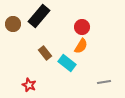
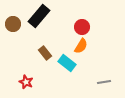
red star: moved 3 px left, 3 px up
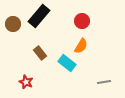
red circle: moved 6 px up
brown rectangle: moved 5 px left
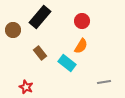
black rectangle: moved 1 px right, 1 px down
brown circle: moved 6 px down
red star: moved 5 px down
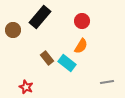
brown rectangle: moved 7 px right, 5 px down
gray line: moved 3 px right
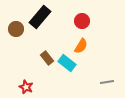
brown circle: moved 3 px right, 1 px up
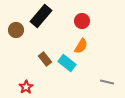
black rectangle: moved 1 px right, 1 px up
brown circle: moved 1 px down
brown rectangle: moved 2 px left, 1 px down
gray line: rotated 24 degrees clockwise
red star: rotated 16 degrees clockwise
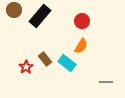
black rectangle: moved 1 px left
brown circle: moved 2 px left, 20 px up
gray line: moved 1 px left; rotated 16 degrees counterclockwise
red star: moved 20 px up
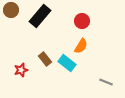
brown circle: moved 3 px left
red star: moved 5 px left, 3 px down; rotated 16 degrees clockwise
gray line: rotated 24 degrees clockwise
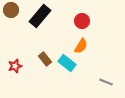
red star: moved 6 px left, 4 px up
